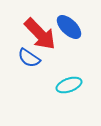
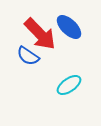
blue semicircle: moved 1 px left, 2 px up
cyan ellipse: rotated 15 degrees counterclockwise
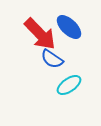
blue semicircle: moved 24 px right, 3 px down
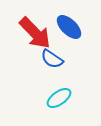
red arrow: moved 5 px left, 1 px up
cyan ellipse: moved 10 px left, 13 px down
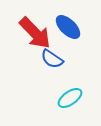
blue ellipse: moved 1 px left
cyan ellipse: moved 11 px right
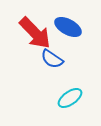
blue ellipse: rotated 16 degrees counterclockwise
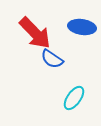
blue ellipse: moved 14 px right; rotated 20 degrees counterclockwise
cyan ellipse: moved 4 px right; rotated 20 degrees counterclockwise
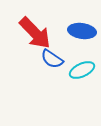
blue ellipse: moved 4 px down
cyan ellipse: moved 8 px right, 28 px up; rotated 30 degrees clockwise
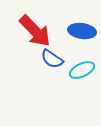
red arrow: moved 2 px up
